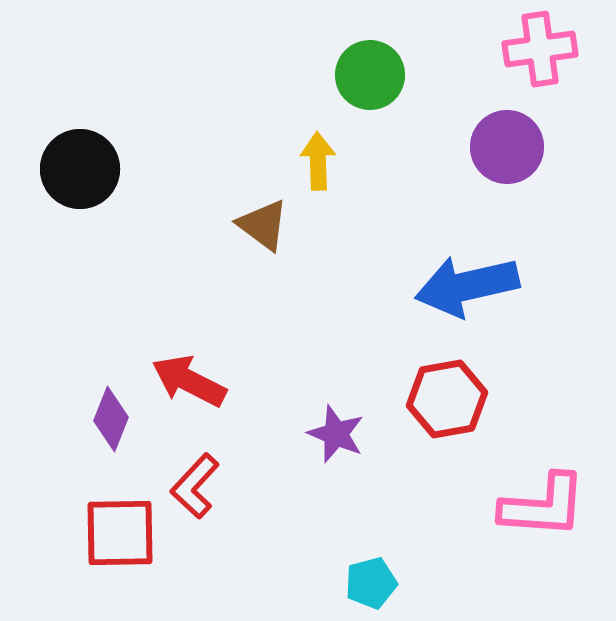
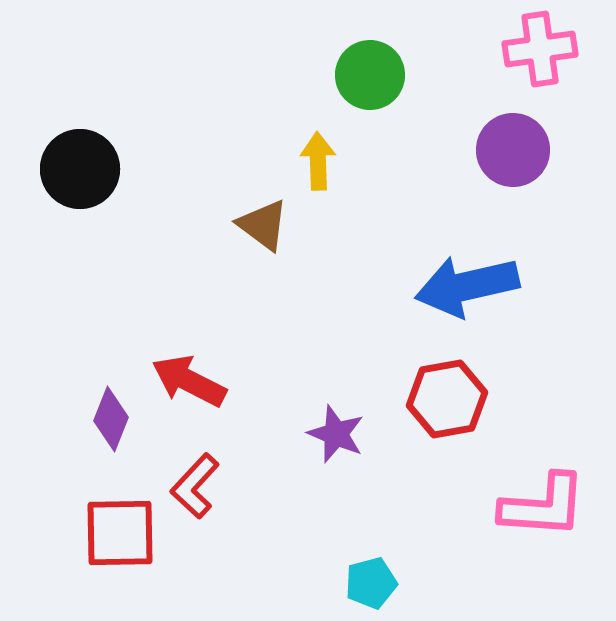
purple circle: moved 6 px right, 3 px down
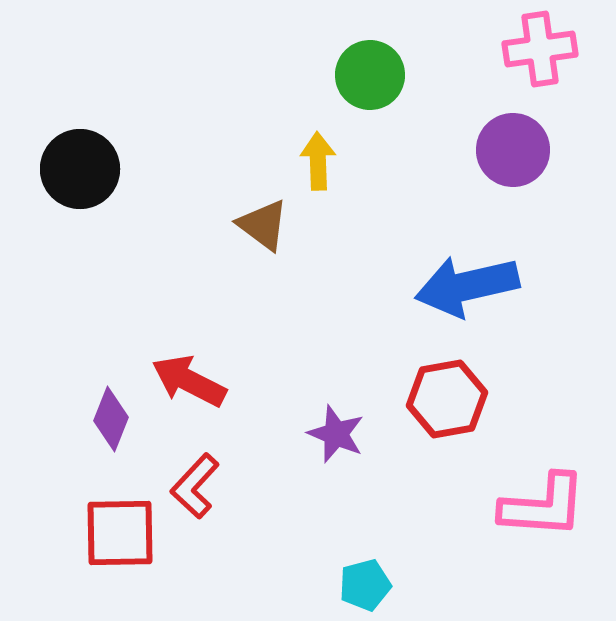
cyan pentagon: moved 6 px left, 2 px down
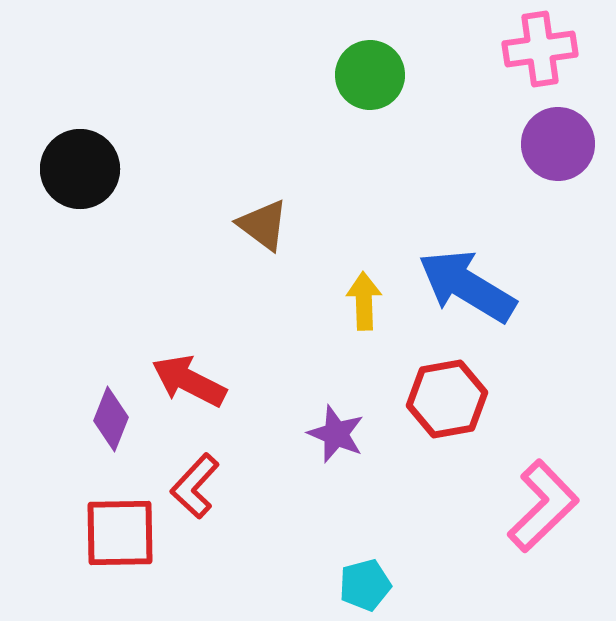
purple circle: moved 45 px right, 6 px up
yellow arrow: moved 46 px right, 140 px down
blue arrow: rotated 44 degrees clockwise
pink L-shape: rotated 48 degrees counterclockwise
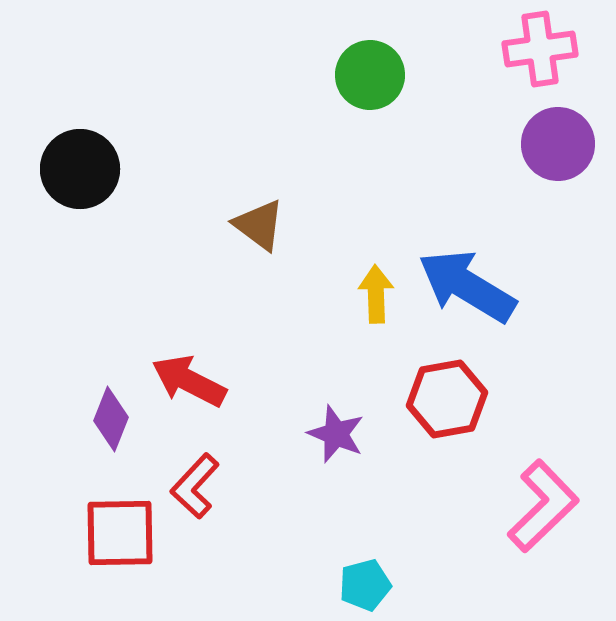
brown triangle: moved 4 px left
yellow arrow: moved 12 px right, 7 px up
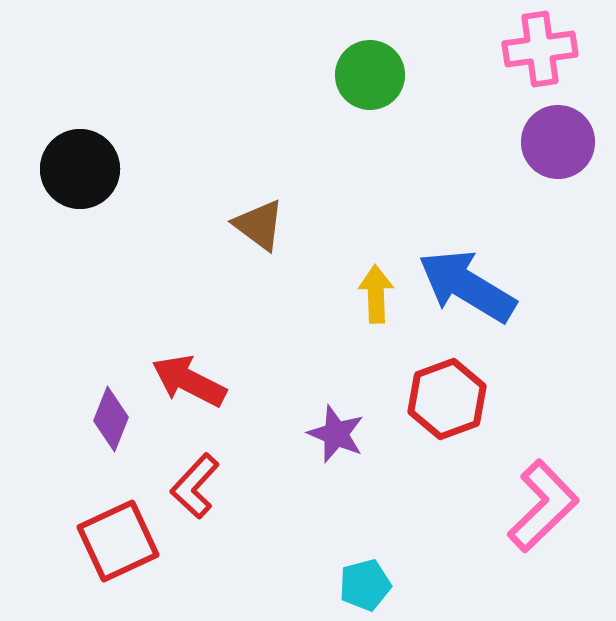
purple circle: moved 2 px up
red hexagon: rotated 10 degrees counterclockwise
red square: moved 2 px left, 8 px down; rotated 24 degrees counterclockwise
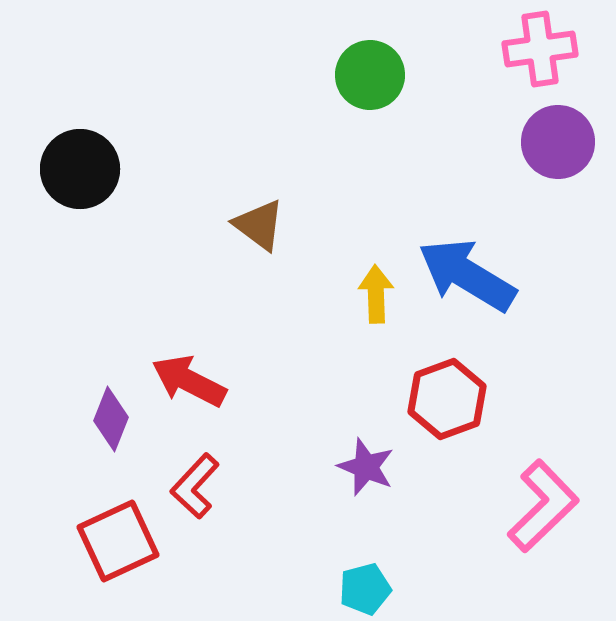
blue arrow: moved 11 px up
purple star: moved 30 px right, 33 px down
cyan pentagon: moved 4 px down
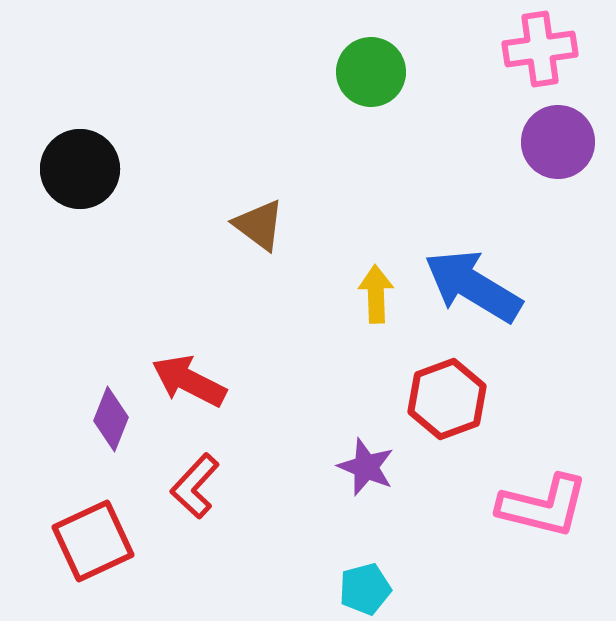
green circle: moved 1 px right, 3 px up
blue arrow: moved 6 px right, 11 px down
pink L-shape: rotated 58 degrees clockwise
red square: moved 25 px left
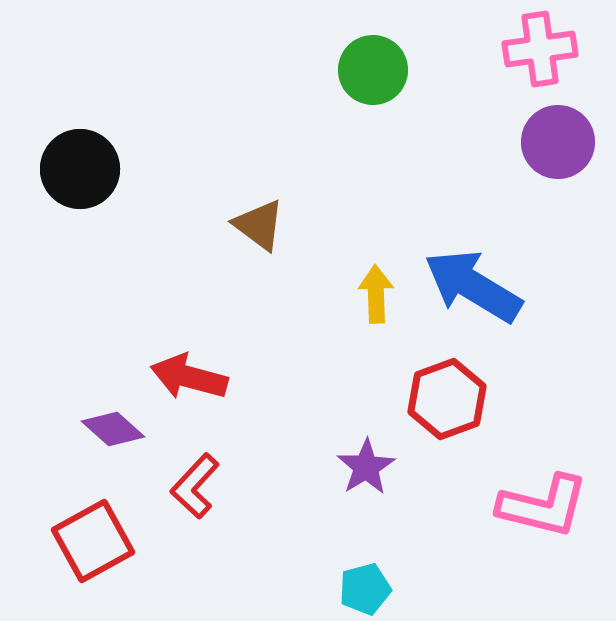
green circle: moved 2 px right, 2 px up
red arrow: moved 4 px up; rotated 12 degrees counterclockwise
purple diamond: moved 2 px right, 10 px down; rotated 70 degrees counterclockwise
purple star: rotated 18 degrees clockwise
red square: rotated 4 degrees counterclockwise
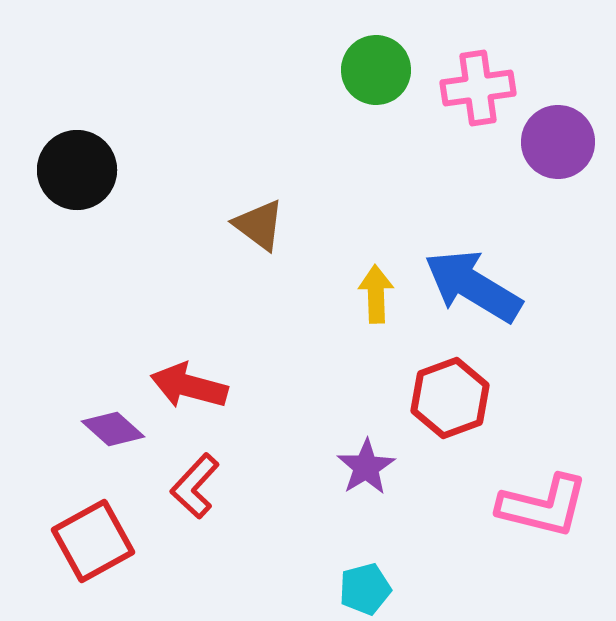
pink cross: moved 62 px left, 39 px down
green circle: moved 3 px right
black circle: moved 3 px left, 1 px down
red arrow: moved 9 px down
red hexagon: moved 3 px right, 1 px up
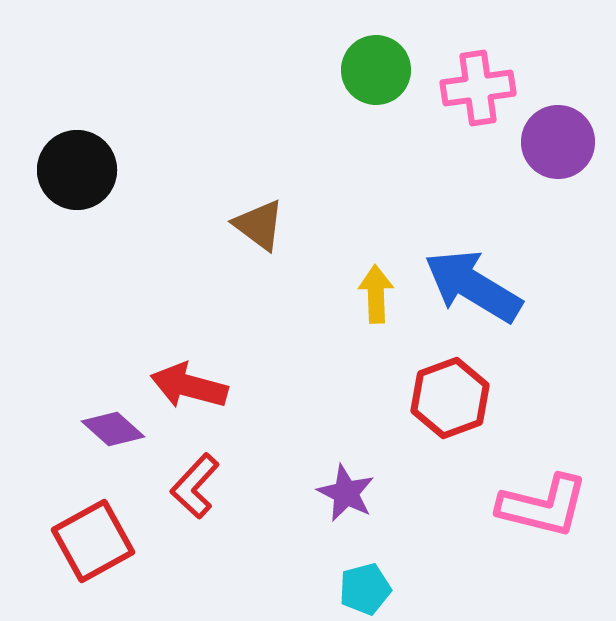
purple star: moved 20 px left, 26 px down; rotated 14 degrees counterclockwise
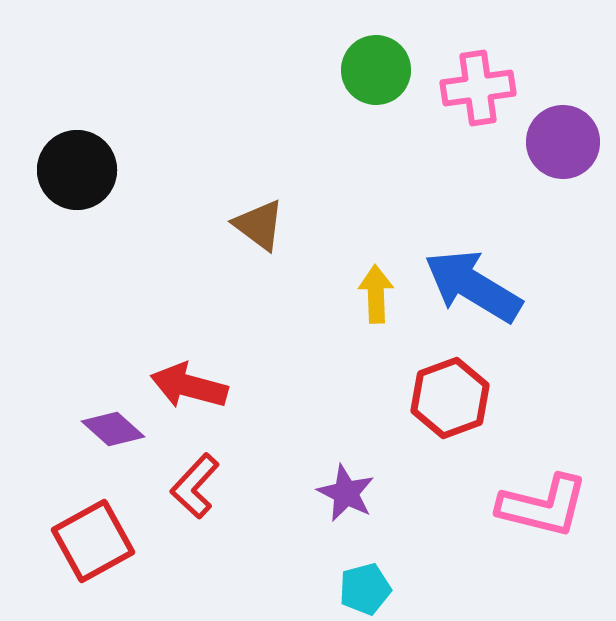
purple circle: moved 5 px right
